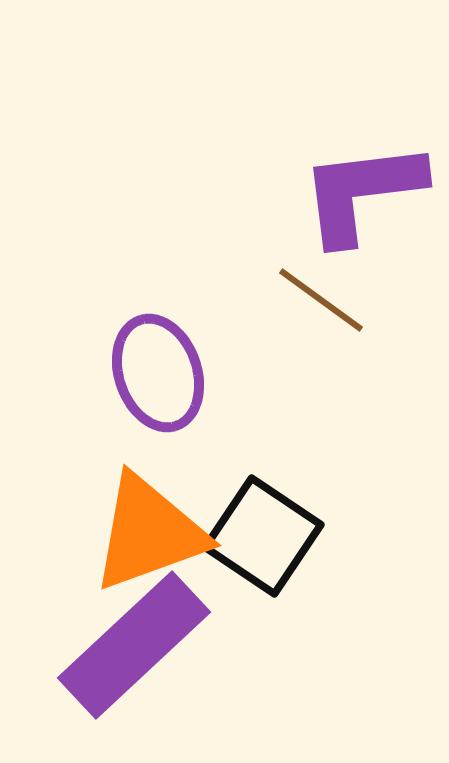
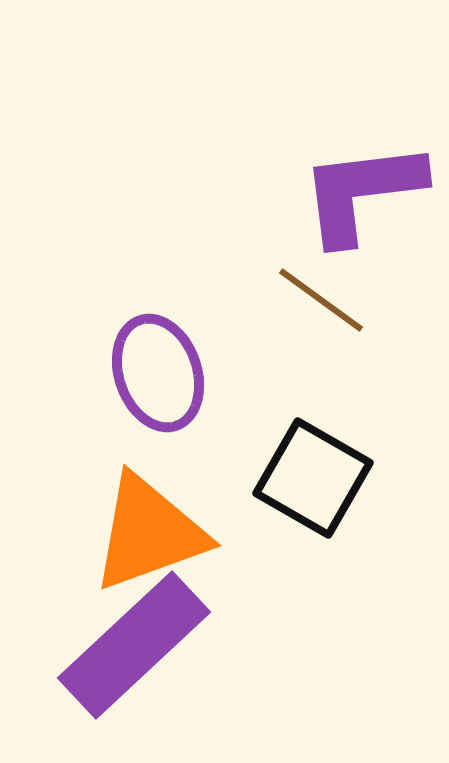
black square: moved 50 px right, 58 px up; rotated 4 degrees counterclockwise
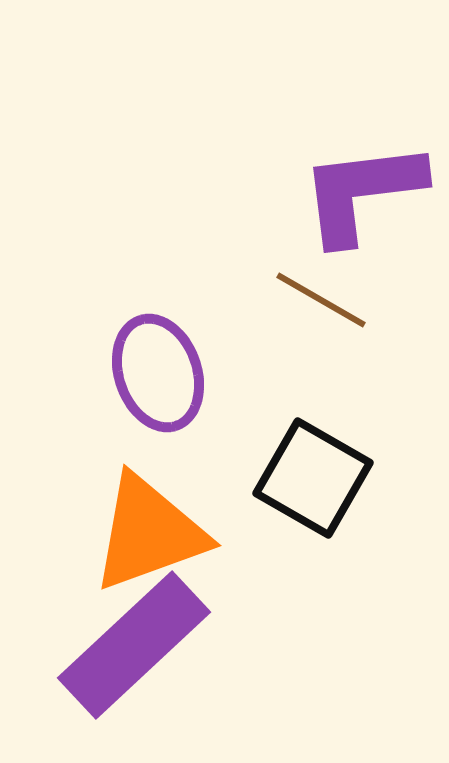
brown line: rotated 6 degrees counterclockwise
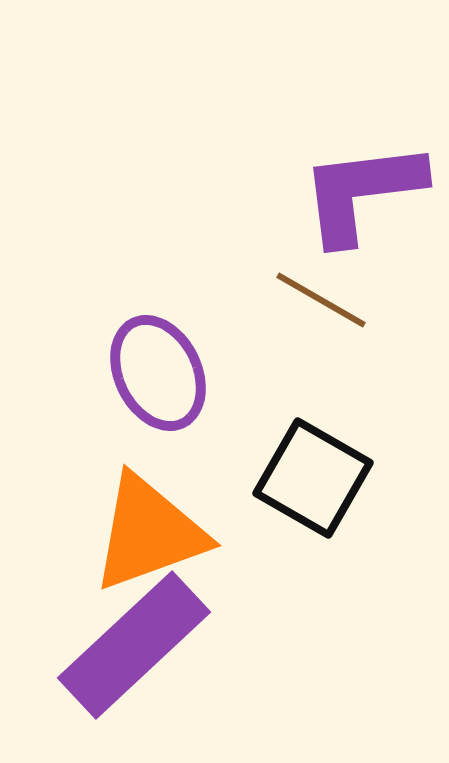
purple ellipse: rotated 7 degrees counterclockwise
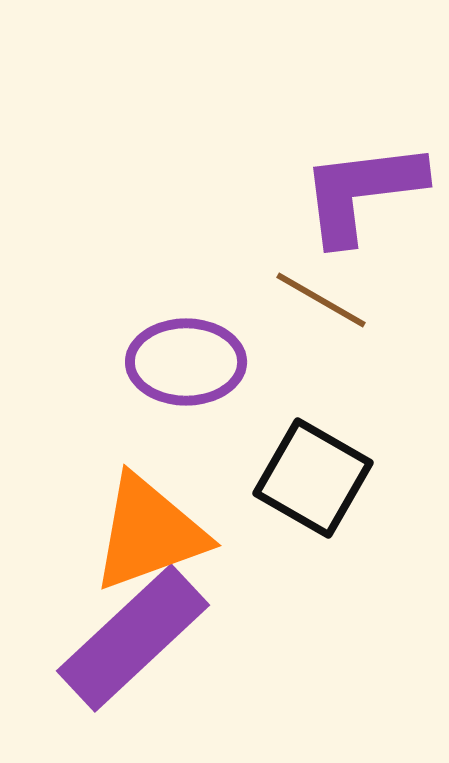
purple ellipse: moved 28 px right, 11 px up; rotated 64 degrees counterclockwise
purple rectangle: moved 1 px left, 7 px up
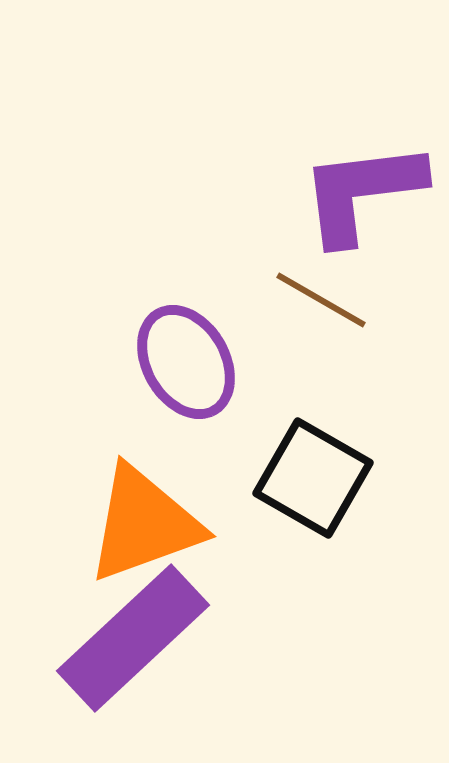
purple ellipse: rotated 60 degrees clockwise
orange triangle: moved 5 px left, 9 px up
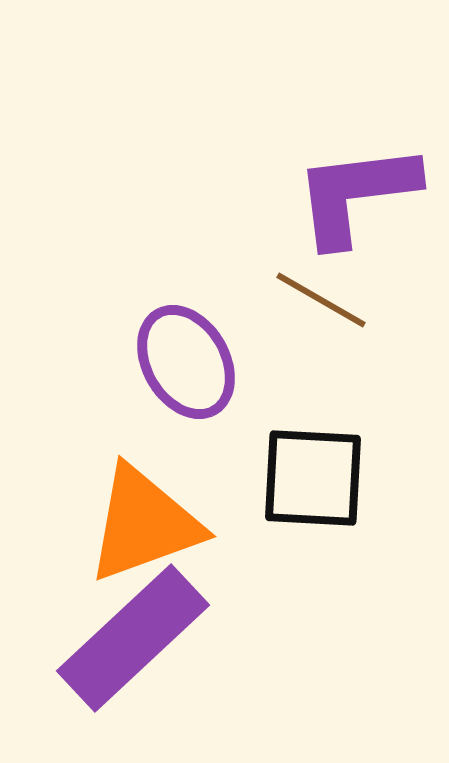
purple L-shape: moved 6 px left, 2 px down
black square: rotated 27 degrees counterclockwise
